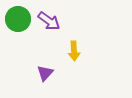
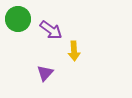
purple arrow: moved 2 px right, 9 px down
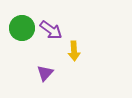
green circle: moved 4 px right, 9 px down
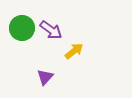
yellow arrow: rotated 126 degrees counterclockwise
purple triangle: moved 4 px down
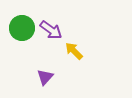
yellow arrow: rotated 96 degrees counterclockwise
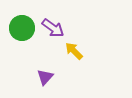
purple arrow: moved 2 px right, 2 px up
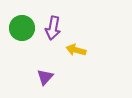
purple arrow: rotated 65 degrees clockwise
yellow arrow: moved 2 px right, 1 px up; rotated 30 degrees counterclockwise
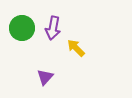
yellow arrow: moved 2 px up; rotated 30 degrees clockwise
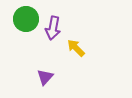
green circle: moved 4 px right, 9 px up
